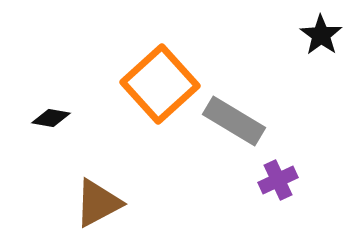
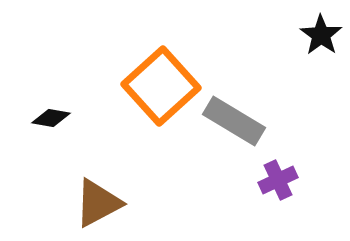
orange square: moved 1 px right, 2 px down
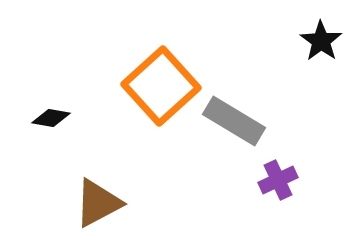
black star: moved 6 px down
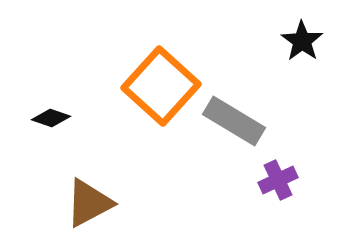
black star: moved 19 px left
orange square: rotated 6 degrees counterclockwise
black diamond: rotated 9 degrees clockwise
brown triangle: moved 9 px left
